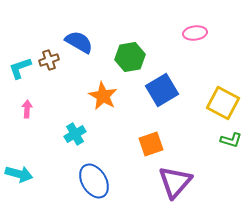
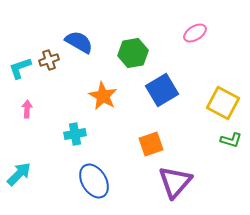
pink ellipse: rotated 25 degrees counterclockwise
green hexagon: moved 3 px right, 4 px up
cyan cross: rotated 20 degrees clockwise
cyan arrow: rotated 60 degrees counterclockwise
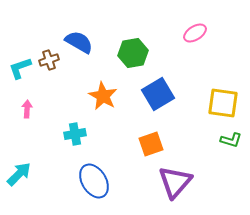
blue square: moved 4 px left, 4 px down
yellow square: rotated 20 degrees counterclockwise
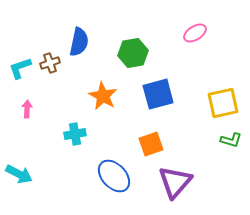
blue semicircle: rotated 72 degrees clockwise
brown cross: moved 1 px right, 3 px down
blue square: rotated 16 degrees clockwise
yellow square: rotated 20 degrees counterclockwise
cyan arrow: rotated 72 degrees clockwise
blue ellipse: moved 20 px right, 5 px up; rotated 12 degrees counterclockwise
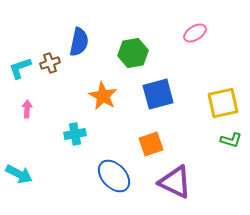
purple triangle: rotated 45 degrees counterclockwise
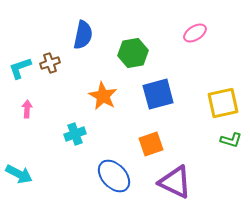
blue semicircle: moved 4 px right, 7 px up
cyan cross: rotated 10 degrees counterclockwise
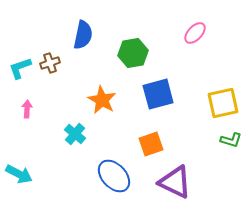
pink ellipse: rotated 15 degrees counterclockwise
orange star: moved 1 px left, 4 px down
cyan cross: rotated 30 degrees counterclockwise
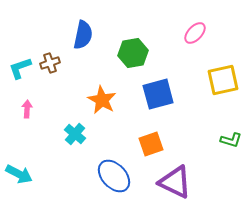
yellow square: moved 23 px up
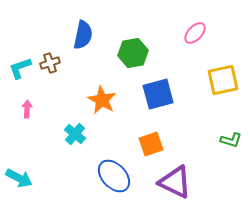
cyan arrow: moved 4 px down
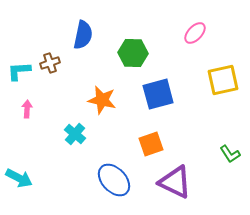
green hexagon: rotated 12 degrees clockwise
cyan L-shape: moved 1 px left, 3 px down; rotated 15 degrees clockwise
orange star: rotated 16 degrees counterclockwise
green L-shape: moved 1 px left, 14 px down; rotated 40 degrees clockwise
blue ellipse: moved 4 px down
